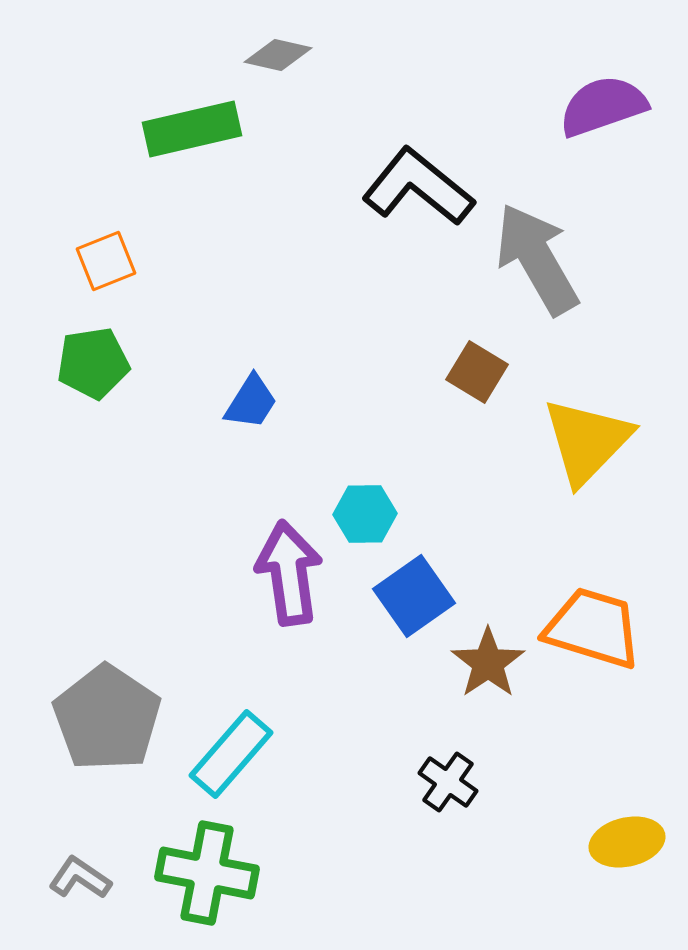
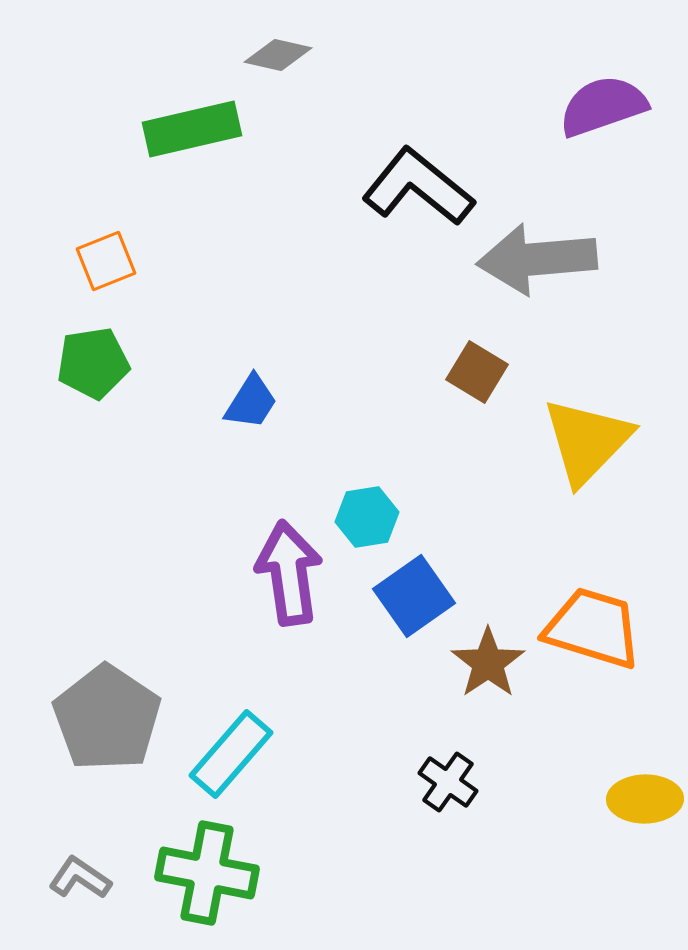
gray arrow: rotated 65 degrees counterclockwise
cyan hexagon: moved 2 px right, 3 px down; rotated 8 degrees counterclockwise
yellow ellipse: moved 18 px right, 43 px up; rotated 12 degrees clockwise
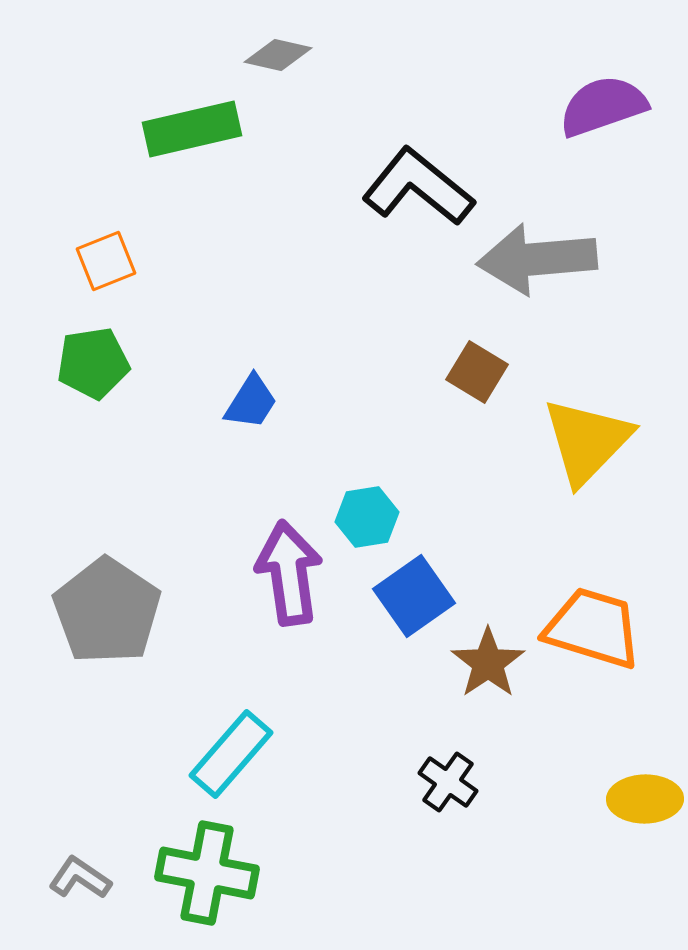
gray pentagon: moved 107 px up
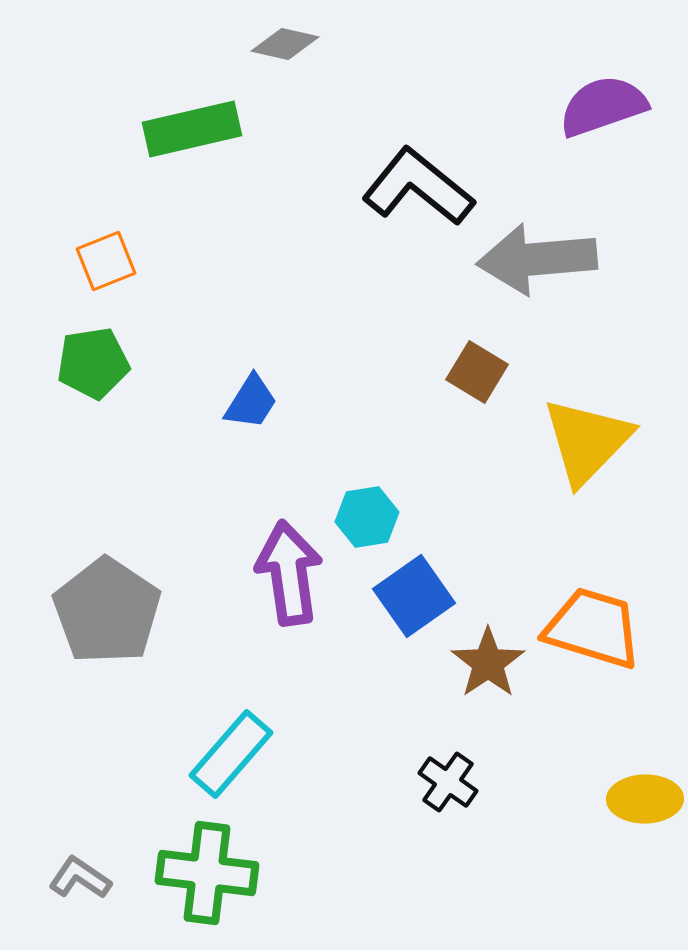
gray diamond: moved 7 px right, 11 px up
green cross: rotated 4 degrees counterclockwise
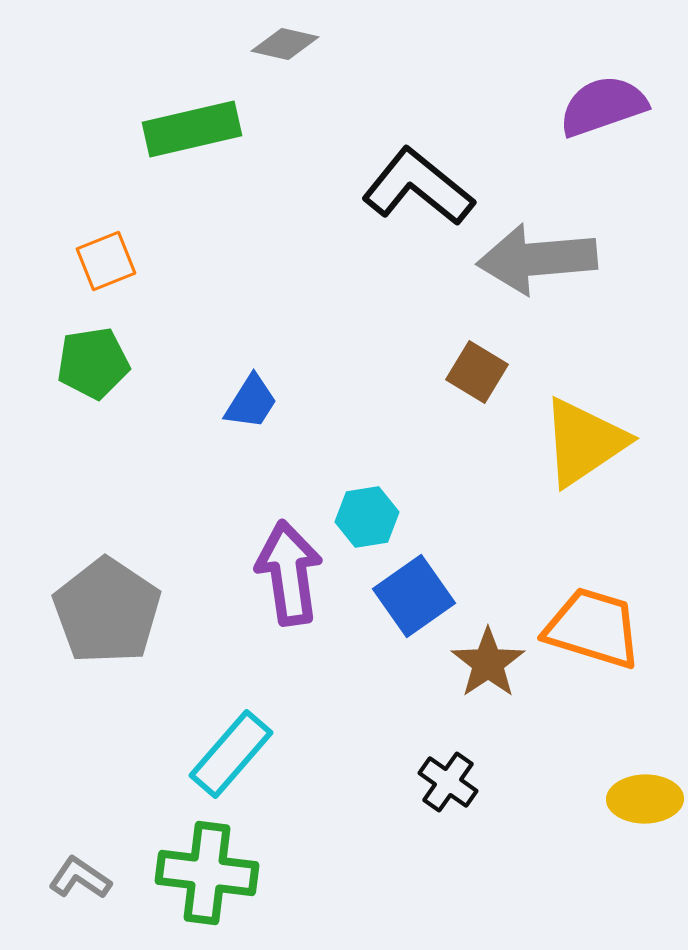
yellow triangle: moved 3 px left, 1 px down; rotated 12 degrees clockwise
